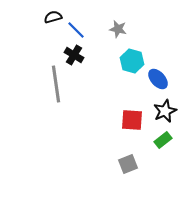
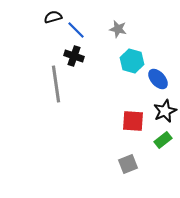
black cross: moved 1 px down; rotated 12 degrees counterclockwise
red square: moved 1 px right, 1 px down
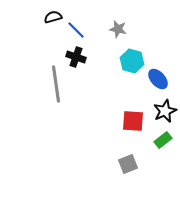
black cross: moved 2 px right, 1 px down
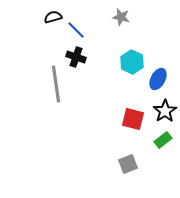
gray star: moved 3 px right, 12 px up
cyan hexagon: moved 1 px down; rotated 10 degrees clockwise
blue ellipse: rotated 70 degrees clockwise
black star: rotated 10 degrees counterclockwise
red square: moved 2 px up; rotated 10 degrees clockwise
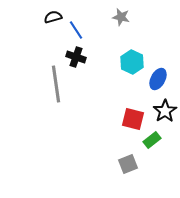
blue line: rotated 12 degrees clockwise
green rectangle: moved 11 px left
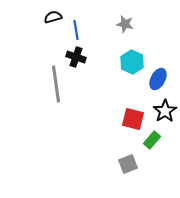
gray star: moved 4 px right, 7 px down
blue line: rotated 24 degrees clockwise
green rectangle: rotated 12 degrees counterclockwise
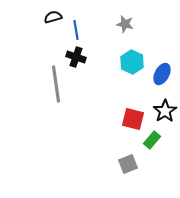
blue ellipse: moved 4 px right, 5 px up
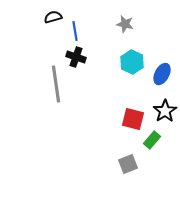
blue line: moved 1 px left, 1 px down
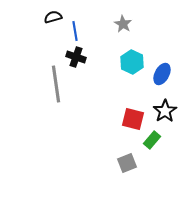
gray star: moved 2 px left; rotated 18 degrees clockwise
gray square: moved 1 px left, 1 px up
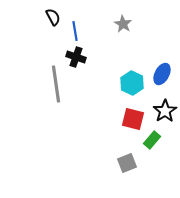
black semicircle: rotated 78 degrees clockwise
cyan hexagon: moved 21 px down
